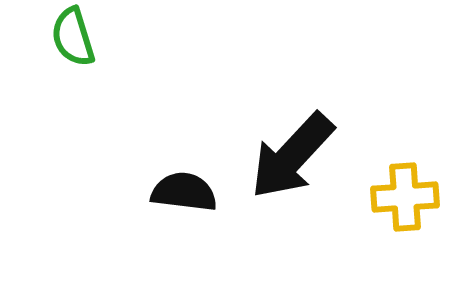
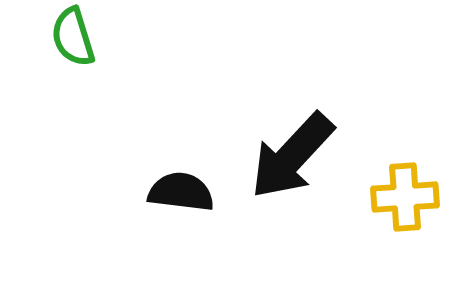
black semicircle: moved 3 px left
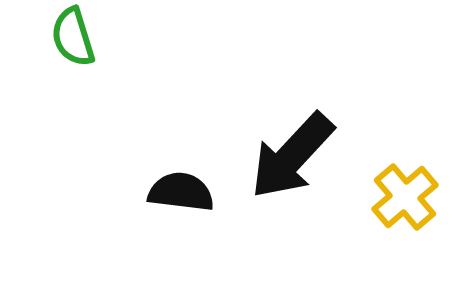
yellow cross: rotated 36 degrees counterclockwise
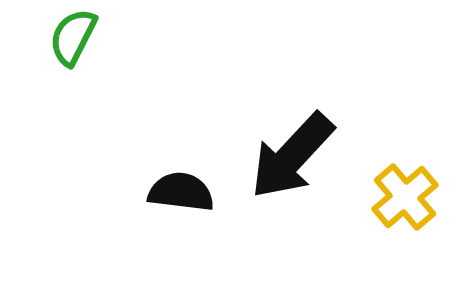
green semicircle: rotated 44 degrees clockwise
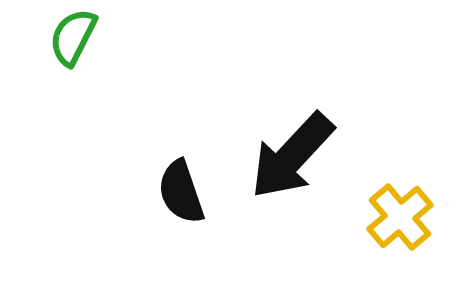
black semicircle: rotated 116 degrees counterclockwise
yellow cross: moved 5 px left, 20 px down
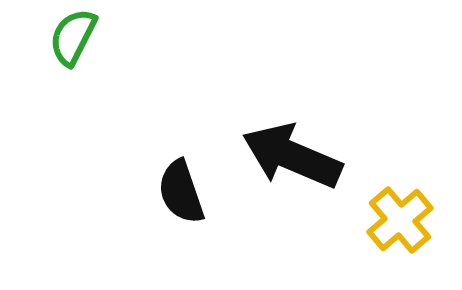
black arrow: rotated 70 degrees clockwise
yellow cross: moved 3 px down
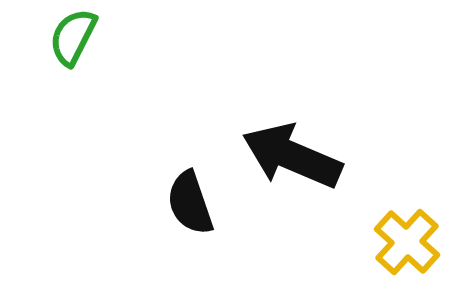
black semicircle: moved 9 px right, 11 px down
yellow cross: moved 7 px right, 22 px down; rotated 8 degrees counterclockwise
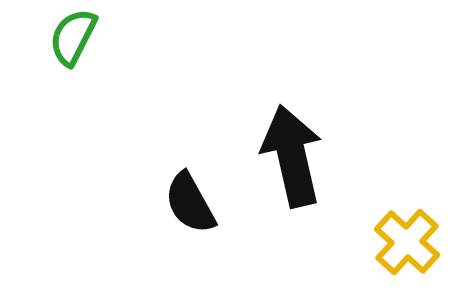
black arrow: rotated 54 degrees clockwise
black semicircle: rotated 10 degrees counterclockwise
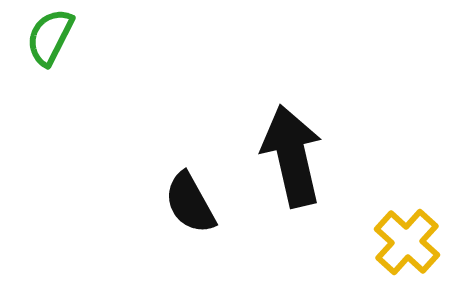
green semicircle: moved 23 px left
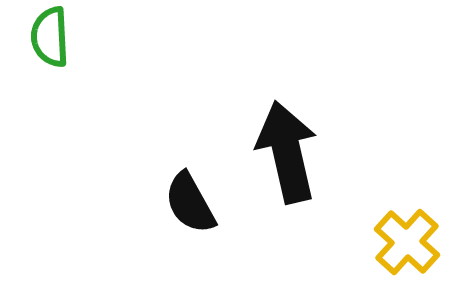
green semicircle: rotated 30 degrees counterclockwise
black arrow: moved 5 px left, 4 px up
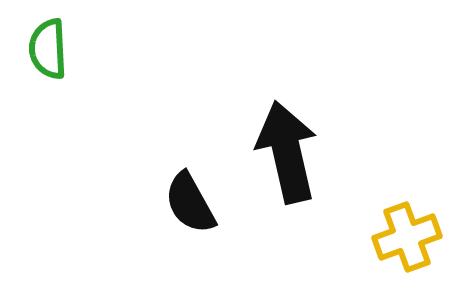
green semicircle: moved 2 px left, 12 px down
yellow cross: moved 5 px up; rotated 28 degrees clockwise
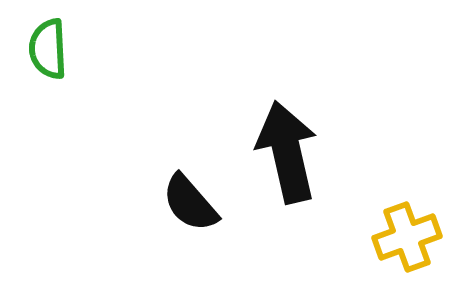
black semicircle: rotated 12 degrees counterclockwise
